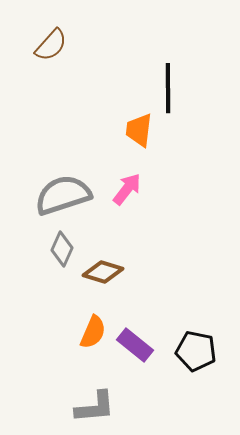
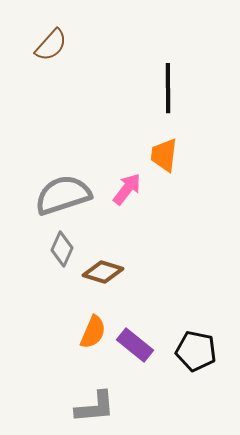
orange trapezoid: moved 25 px right, 25 px down
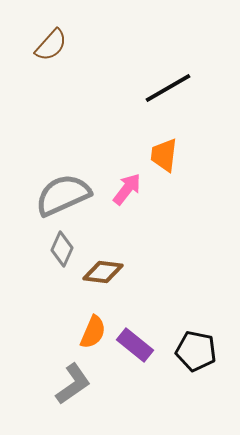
black line: rotated 60 degrees clockwise
gray semicircle: rotated 6 degrees counterclockwise
brown diamond: rotated 9 degrees counterclockwise
gray L-shape: moved 22 px left, 23 px up; rotated 30 degrees counterclockwise
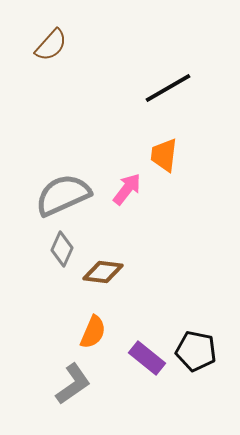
purple rectangle: moved 12 px right, 13 px down
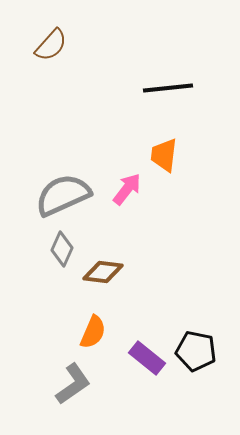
black line: rotated 24 degrees clockwise
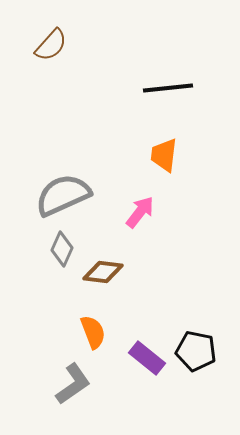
pink arrow: moved 13 px right, 23 px down
orange semicircle: rotated 44 degrees counterclockwise
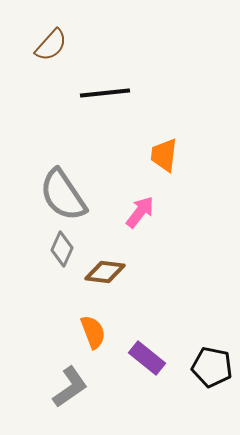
black line: moved 63 px left, 5 px down
gray semicircle: rotated 100 degrees counterclockwise
brown diamond: moved 2 px right
black pentagon: moved 16 px right, 16 px down
gray L-shape: moved 3 px left, 3 px down
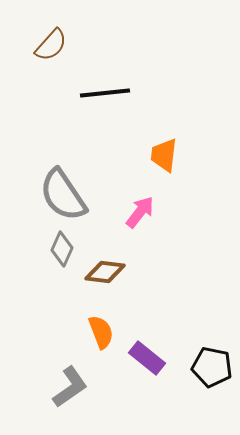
orange semicircle: moved 8 px right
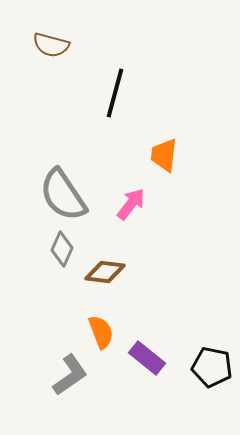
brown semicircle: rotated 63 degrees clockwise
black line: moved 10 px right; rotated 69 degrees counterclockwise
pink arrow: moved 9 px left, 8 px up
gray L-shape: moved 12 px up
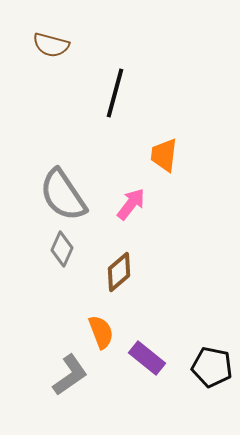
brown diamond: moved 14 px right; rotated 48 degrees counterclockwise
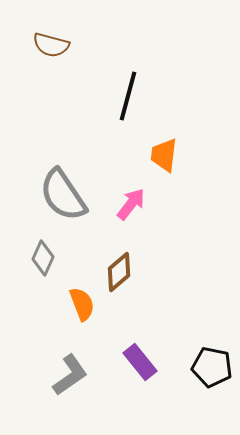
black line: moved 13 px right, 3 px down
gray diamond: moved 19 px left, 9 px down
orange semicircle: moved 19 px left, 28 px up
purple rectangle: moved 7 px left, 4 px down; rotated 12 degrees clockwise
